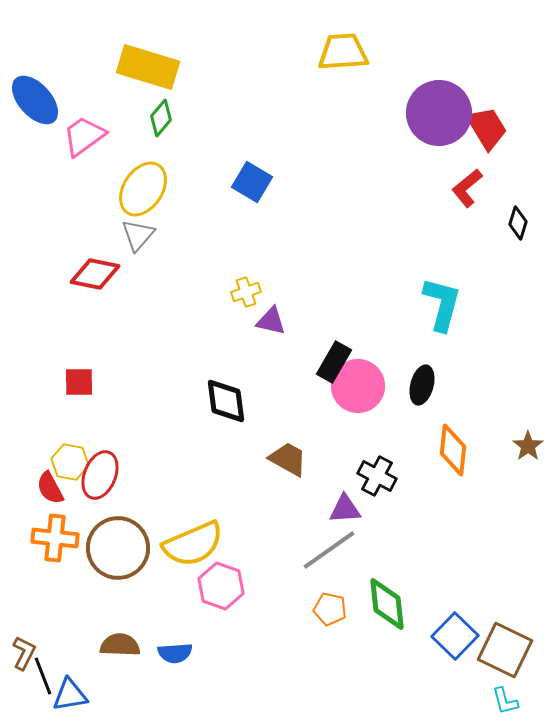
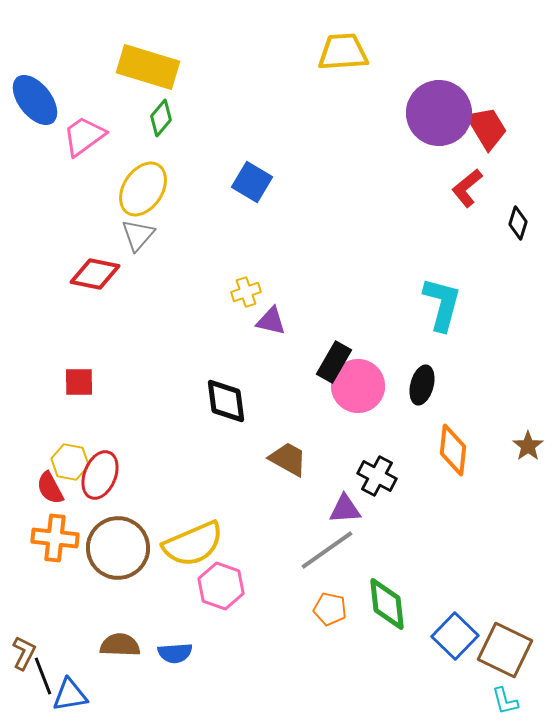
blue ellipse at (35, 100): rotated 4 degrees clockwise
gray line at (329, 550): moved 2 px left
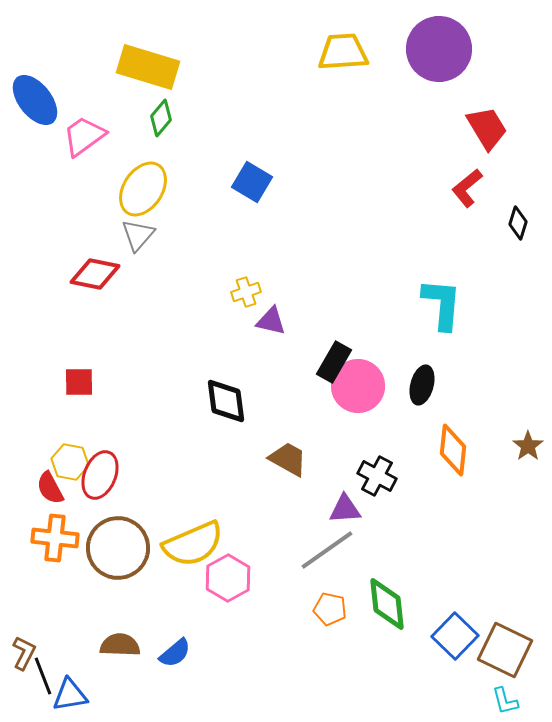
purple circle at (439, 113): moved 64 px up
cyan L-shape at (442, 304): rotated 10 degrees counterclockwise
pink hexagon at (221, 586): moved 7 px right, 8 px up; rotated 12 degrees clockwise
blue semicircle at (175, 653): rotated 36 degrees counterclockwise
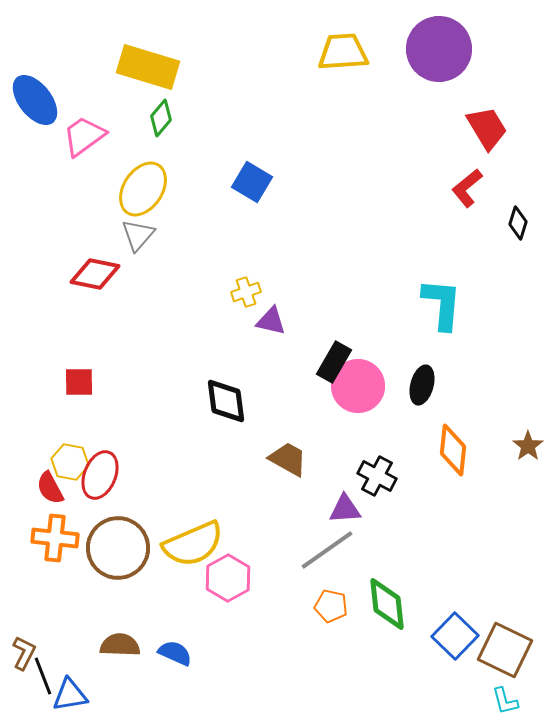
orange pentagon at (330, 609): moved 1 px right, 3 px up
blue semicircle at (175, 653): rotated 116 degrees counterclockwise
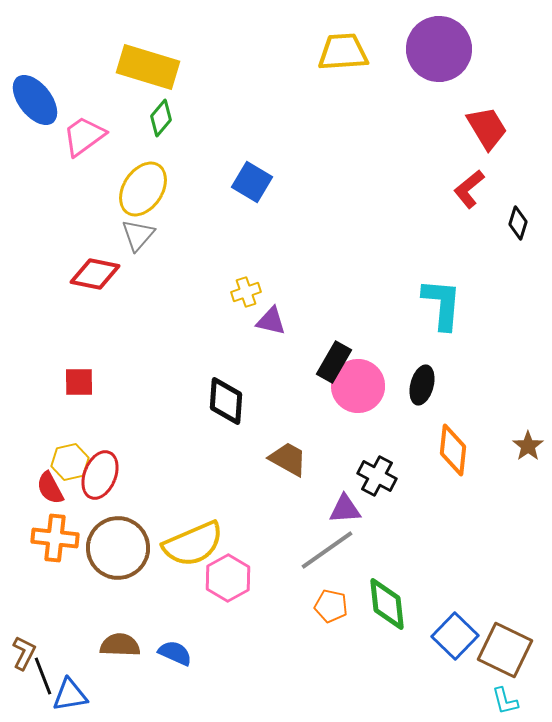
red L-shape at (467, 188): moved 2 px right, 1 px down
black diamond at (226, 401): rotated 12 degrees clockwise
yellow hexagon at (70, 462): rotated 24 degrees counterclockwise
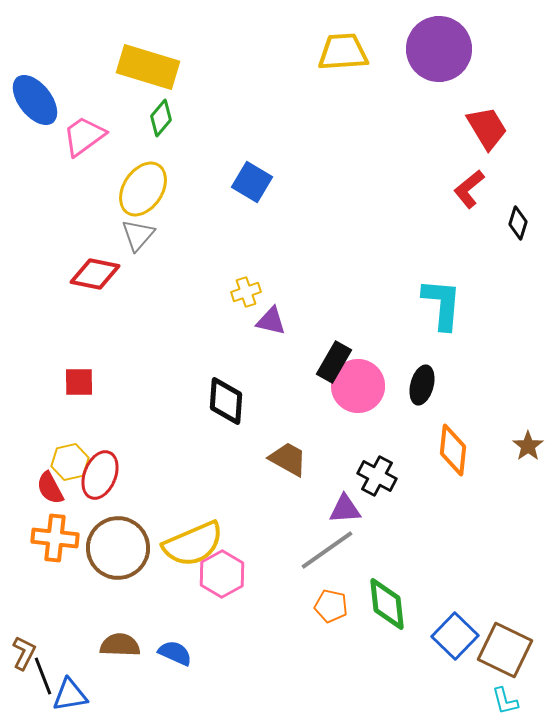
pink hexagon at (228, 578): moved 6 px left, 4 px up
